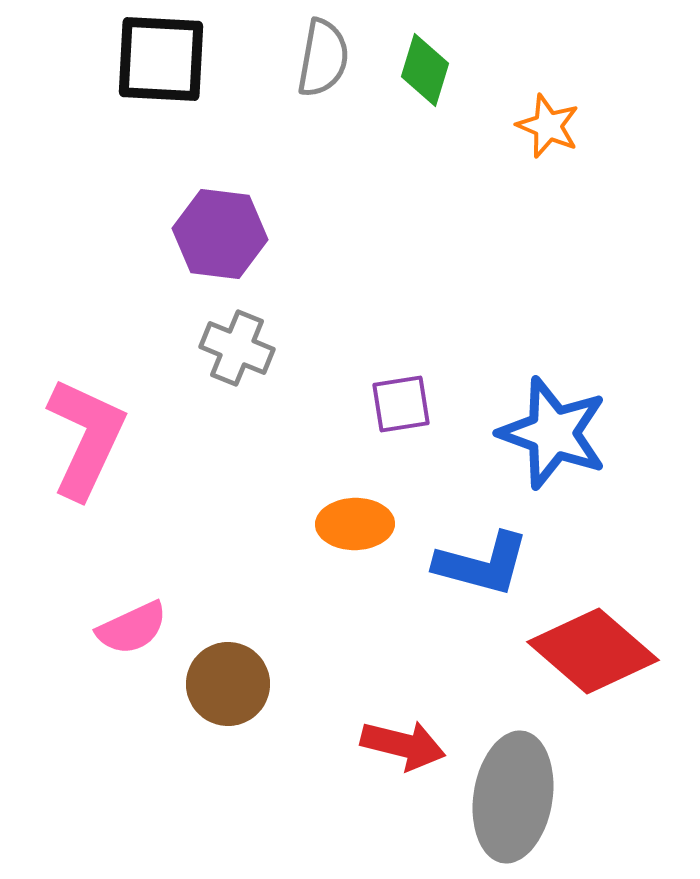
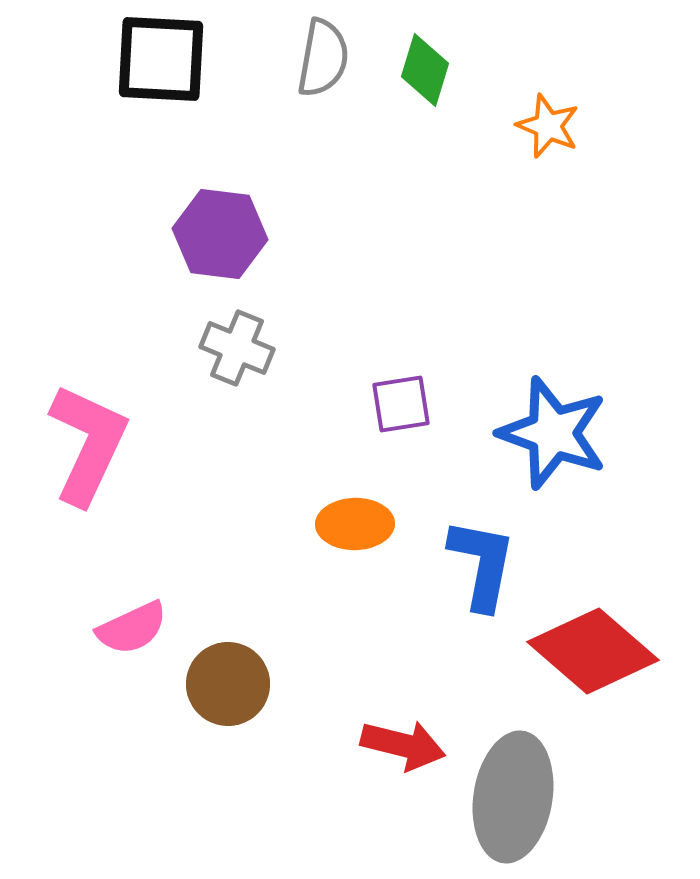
pink L-shape: moved 2 px right, 6 px down
blue L-shape: rotated 94 degrees counterclockwise
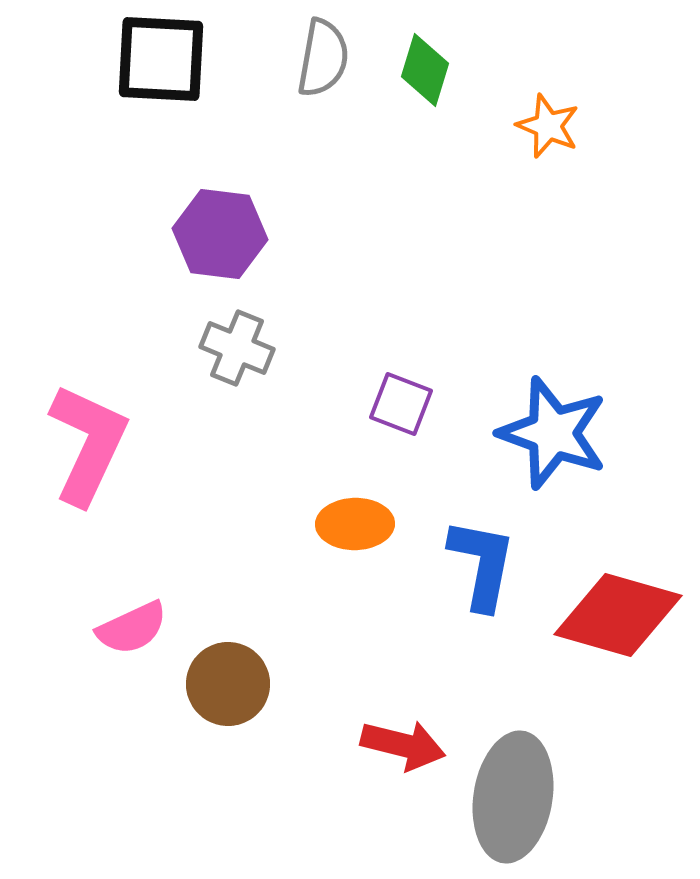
purple square: rotated 30 degrees clockwise
red diamond: moved 25 px right, 36 px up; rotated 25 degrees counterclockwise
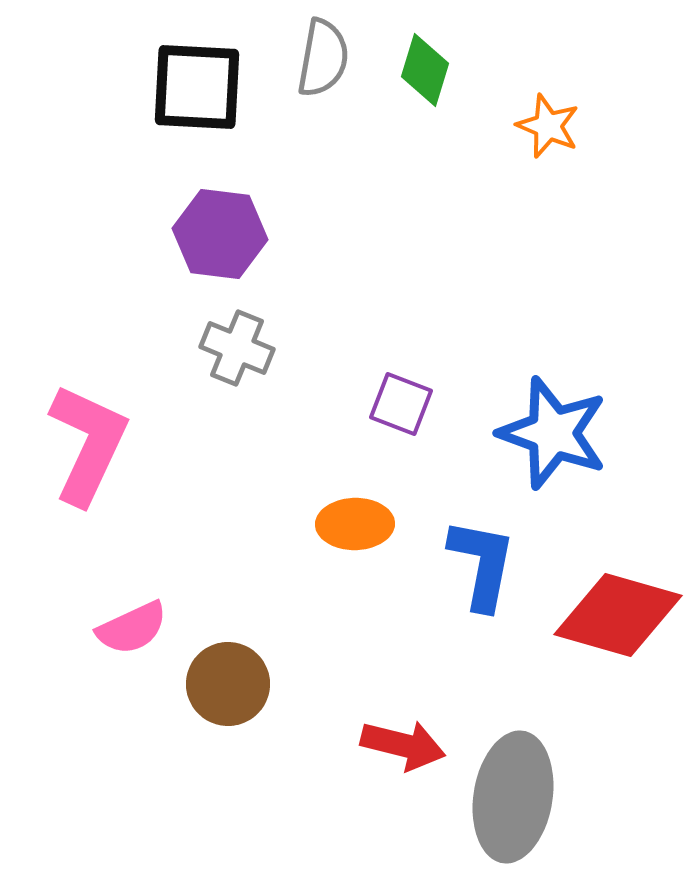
black square: moved 36 px right, 28 px down
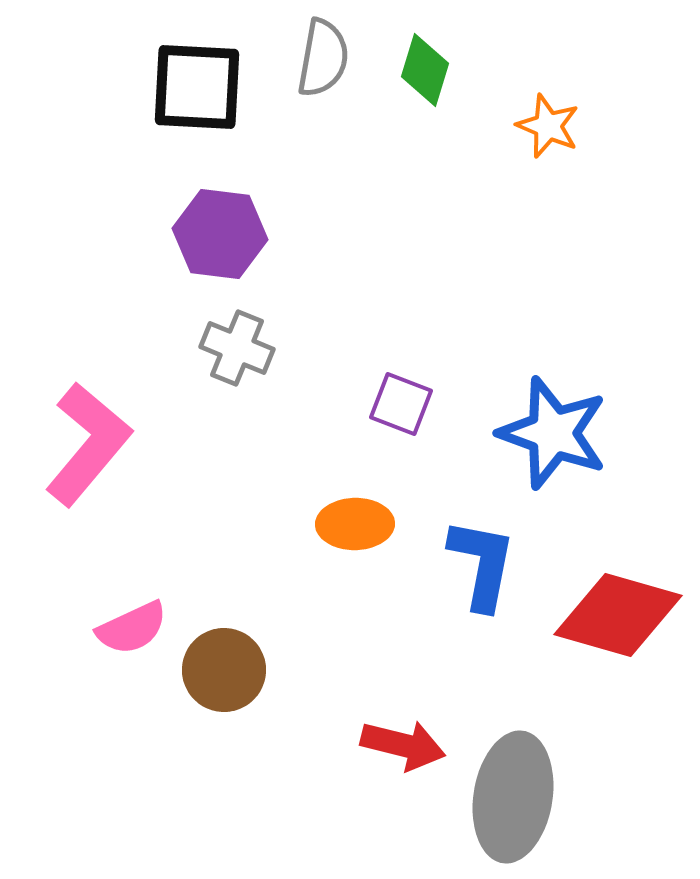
pink L-shape: rotated 15 degrees clockwise
brown circle: moved 4 px left, 14 px up
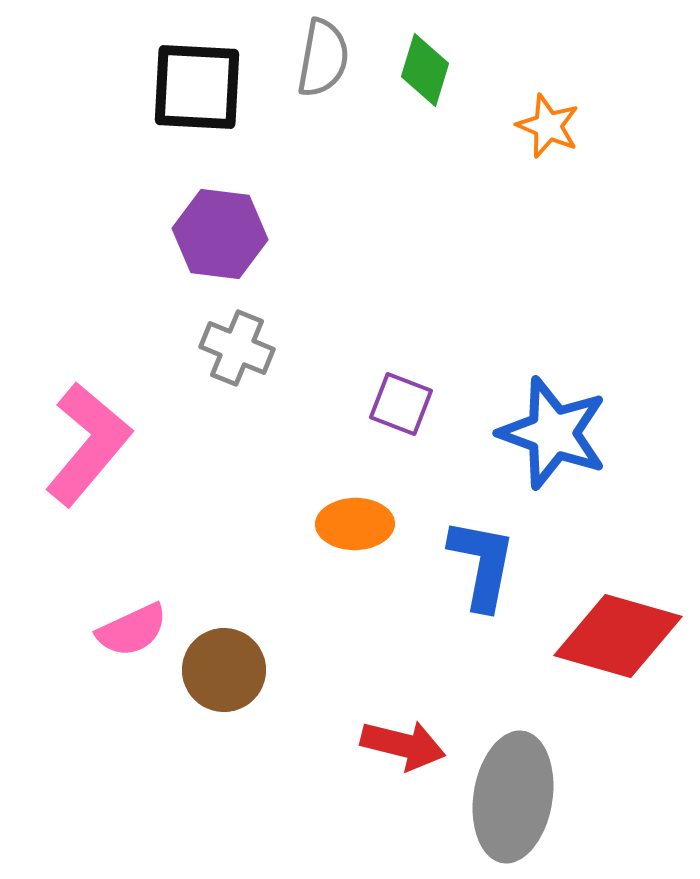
red diamond: moved 21 px down
pink semicircle: moved 2 px down
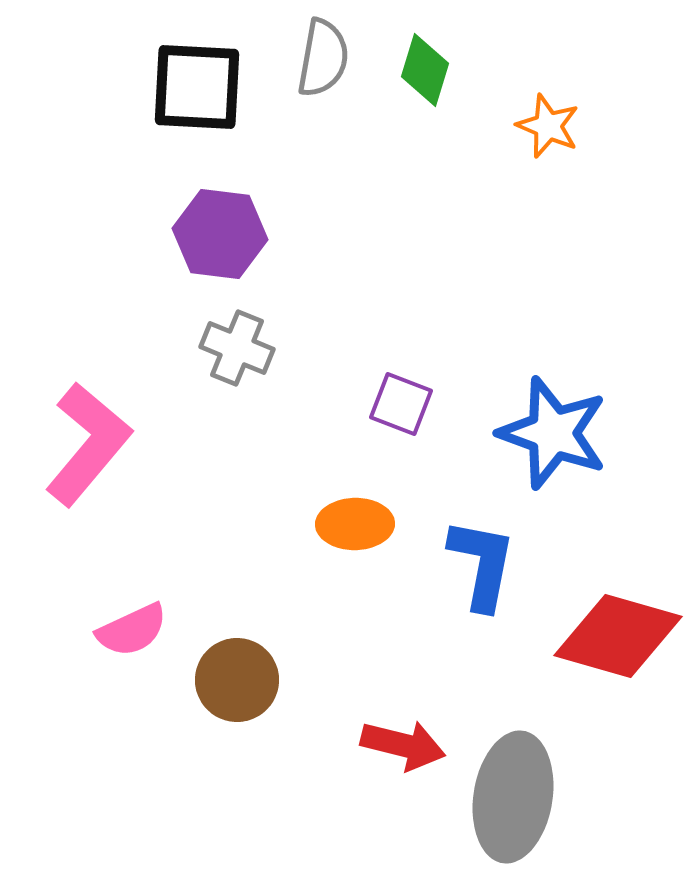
brown circle: moved 13 px right, 10 px down
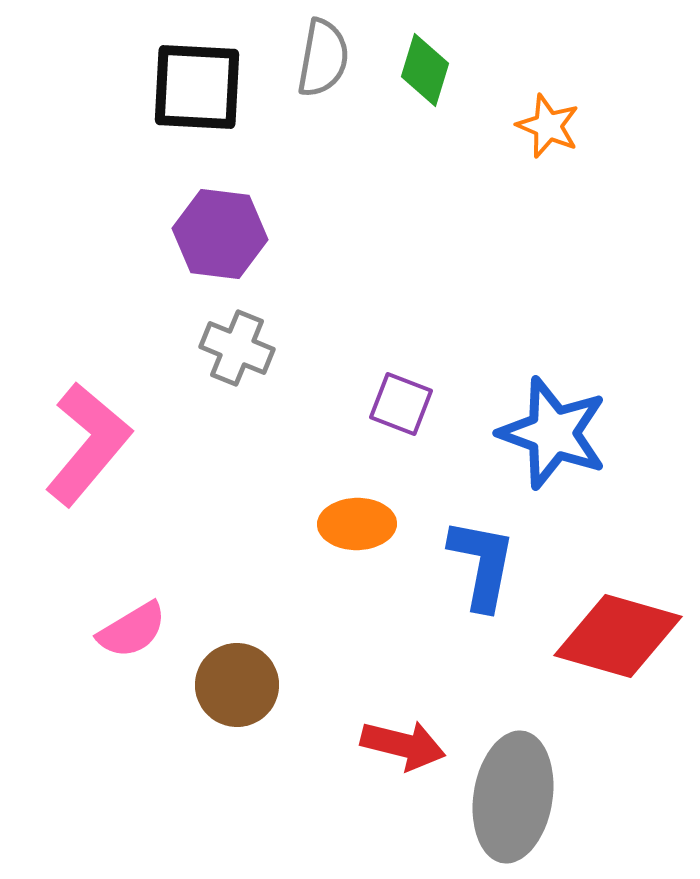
orange ellipse: moved 2 px right
pink semicircle: rotated 6 degrees counterclockwise
brown circle: moved 5 px down
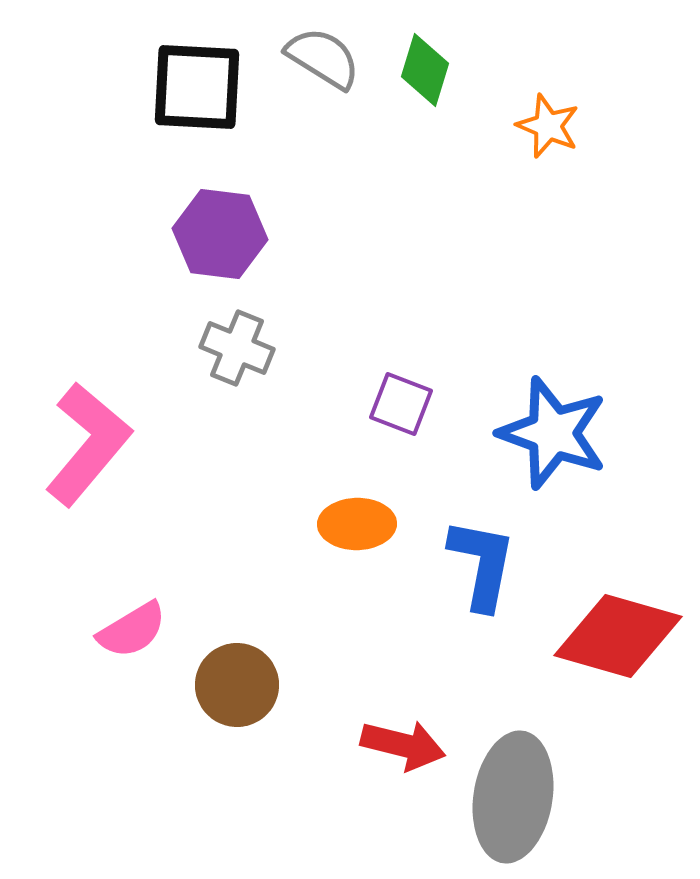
gray semicircle: rotated 68 degrees counterclockwise
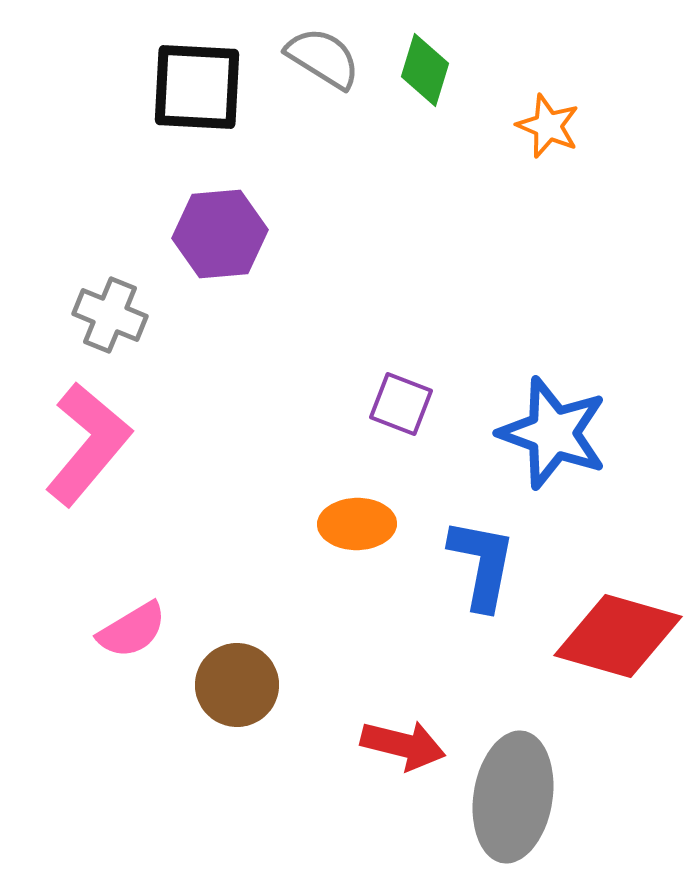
purple hexagon: rotated 12 degrees counterclockwise
gray cross: moved 127 px left, 33 px up
